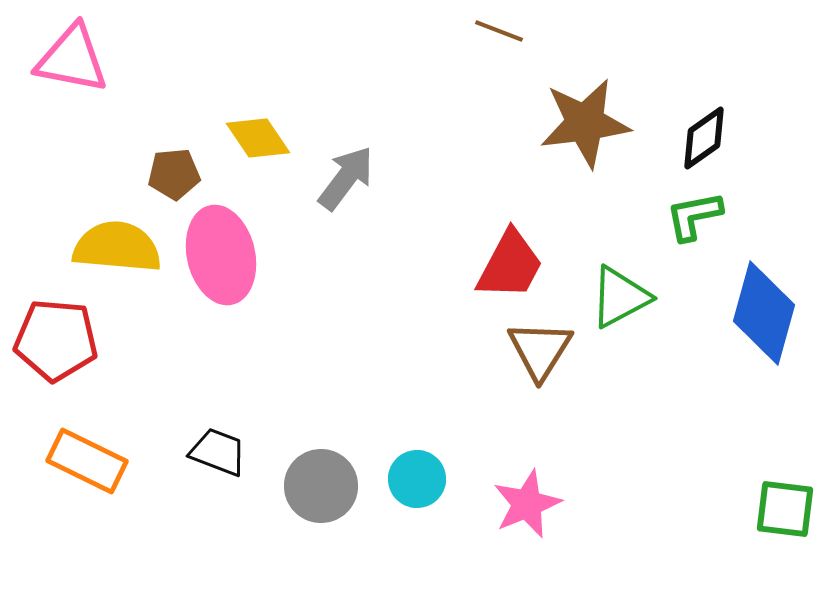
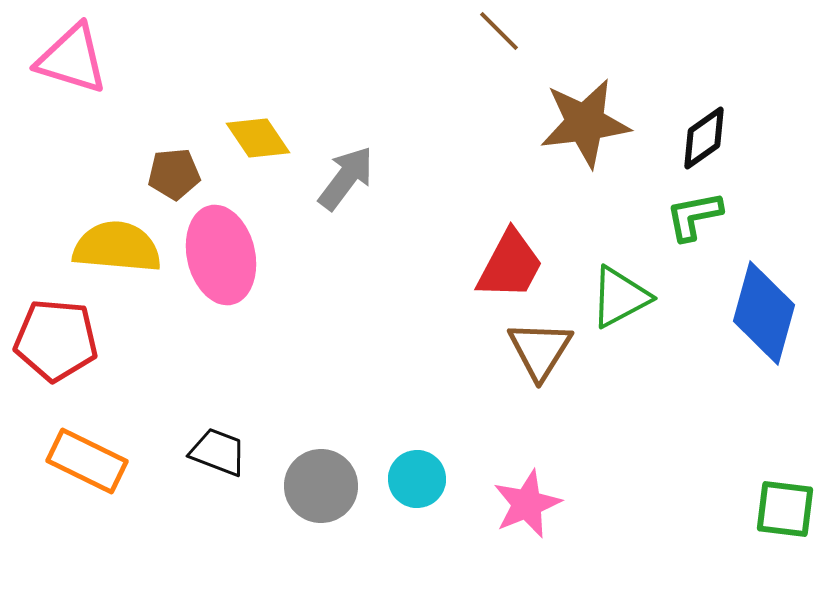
brown line: rotated 24 degrees clockwise
pink triangle: rotated 6 degrees clockwise
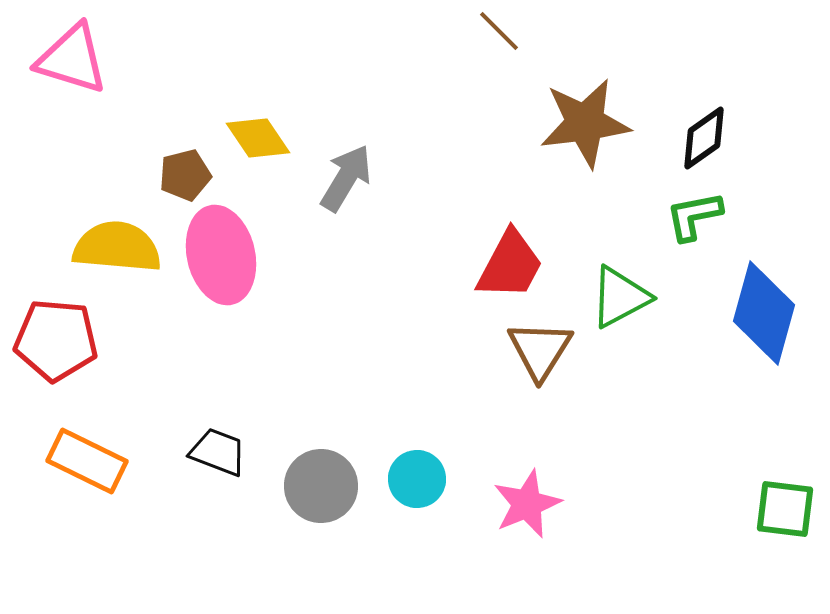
brown pentagon: moved 11 px right, 1 px down; rotated 9 degrees counterclockwise
gray arrow: rotated 6 degrees counterclockwise
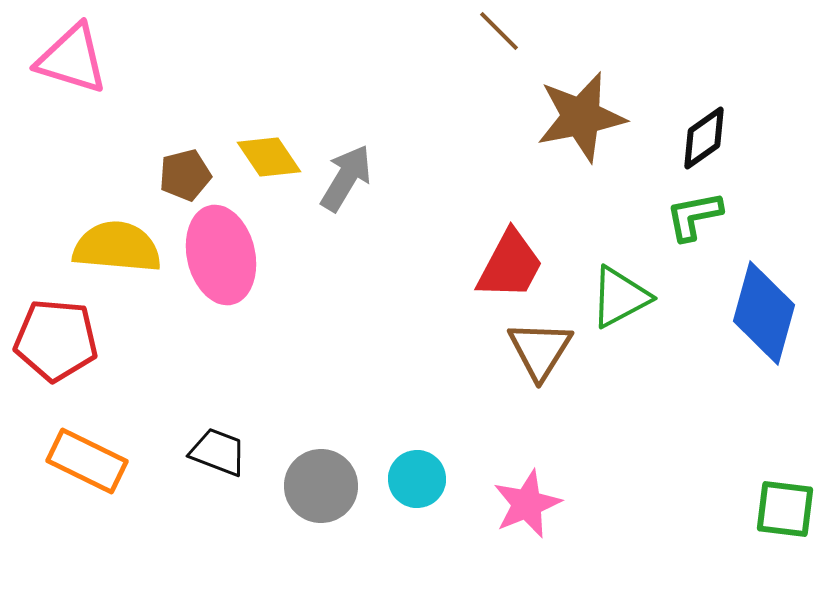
brown star: moved 4 px left, 6 px up; rotated 4 degrees counterclockwise
yellow diamond: moved 11 px right, 19 px down
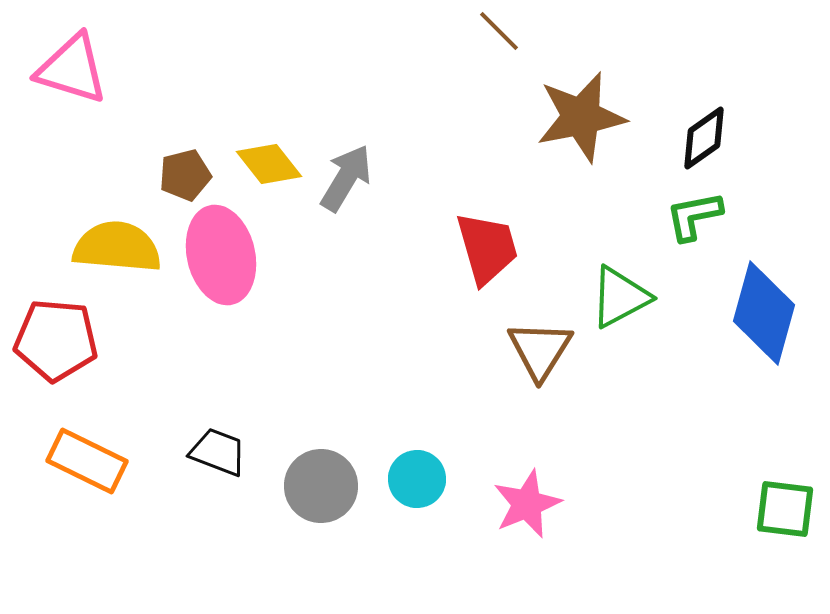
pink triangle: moved 10 px down
yellow diamond: moved 7 px down; rotated 4 degrees counterclockwise
red trapezoid: moved 23 px left, 17 px up; rotated 44 degrees counterclockwise
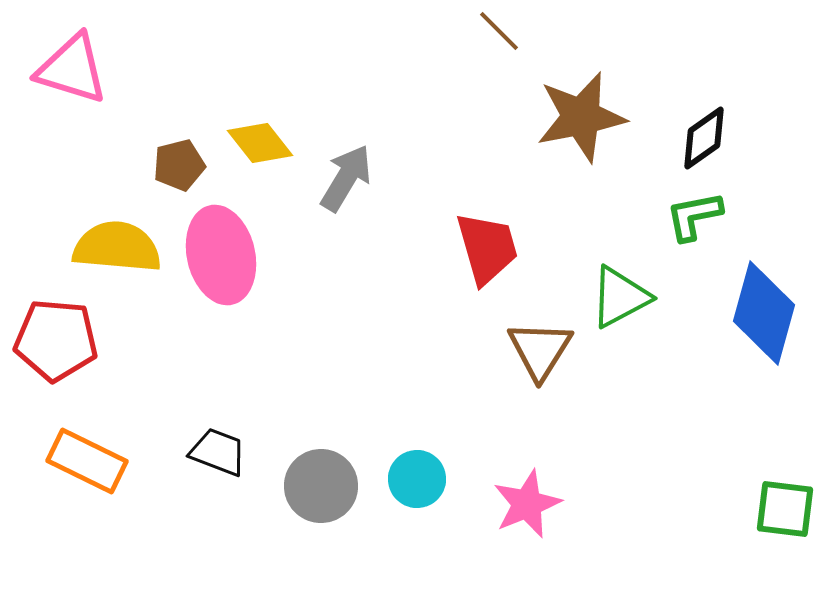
yellow diamond: moved 9 px left, 21 px up
brown pentagon: moved 6 px left, 10 px up
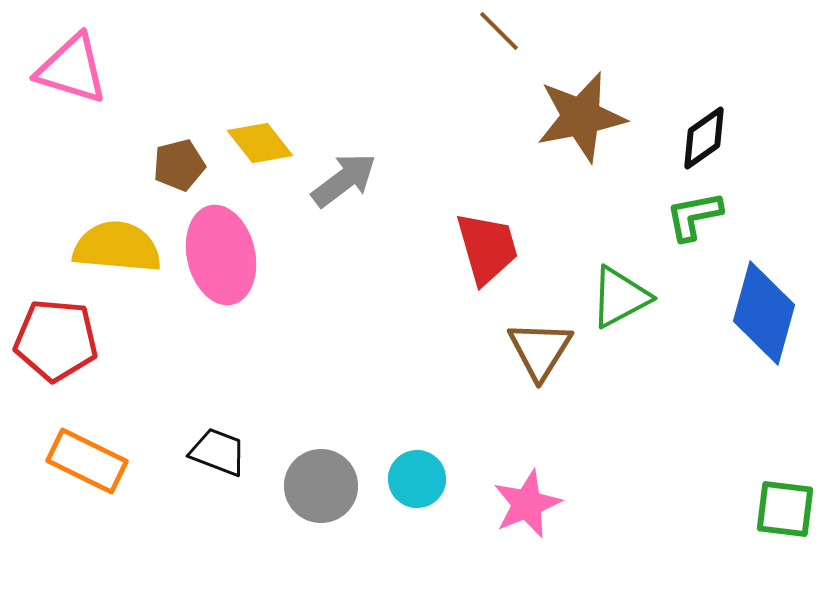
gray arrow: moved 2 px left, 2 px down; rotated 22 degrees clockwise
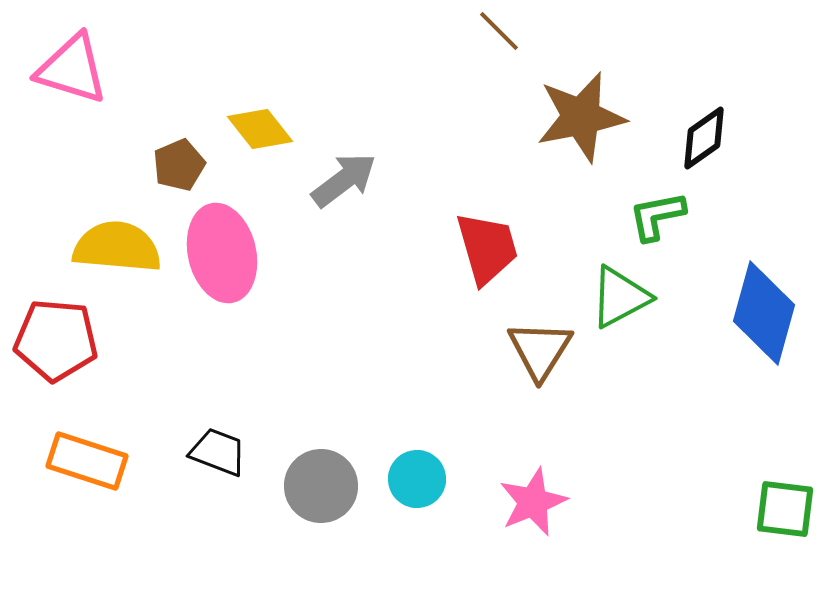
yellow diamond: moved 14 px up
brown pentagon: rotated 9 degrees counterclockwise
green L-shape: moved 37 px left
pink ellipse: moved 1 px right, 2 px up
orange rectangle: rotated 8 degrees counterclockwise
pink star: moved 6 px right, 2 px up
